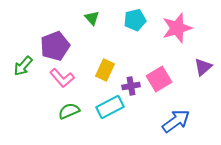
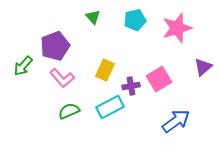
green triangle: moved 1 px right, 1 px up
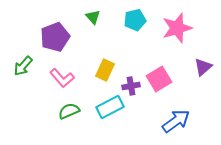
purple pentagon: moved 9 px up
